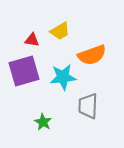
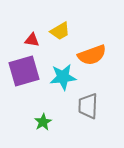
green star: rotated 12 degrees clockwise
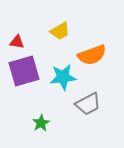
red triangle: moved 15 px left, 2 px down
gray trapezoid: moved 2 px up; rotated 120 degrees counterclockwise
green star: moved 2 px left, 1 px down
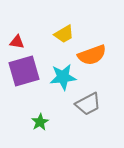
yellow trapezoid: moved 4 px right, 3 px down
green star: moved 1 px left, 1 px up
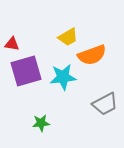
yellow trapezoid: moved 4 px right, 3 px down
red triangle: moved 5 px left, 2 px down
purple square: moved 2 px right
gray trapezoid: moved 17 px right
green star: moved 1 px right, 1 px down; rotated 24 degrees clockwise
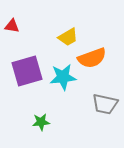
red triangle: moved 18 px up
orange semicircle: moved 3 px down
purple square: moved 1 px right
gray trapezoid: rotated 40 degrees clockwise
green star: moved 1 px up
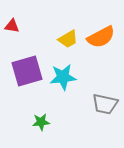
yellow trapezoid: moved 2 px down
orange semicircle: moved 9 px right, 21 px up; rotated 8 degrees counterclockwise
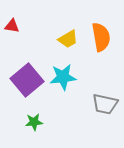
orange semicircle: rotated 72 degrees counterclockwise
purple square: moved 9 px down; rotated 24 degrees counterclockwise
green star: moved 7 px left
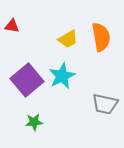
cyan star: moved 1 px left, 1 px up; rotated 20 degrees counterclockwise
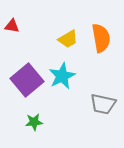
orange semicircle: moved 1 px down
gray trapezoid: moved 2 px left
